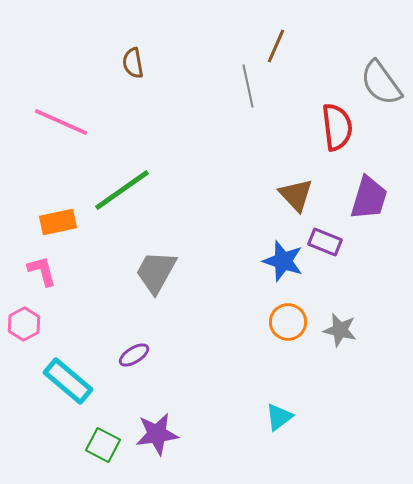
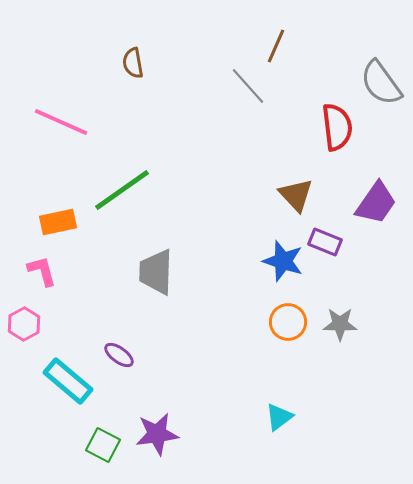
gray line: rotated 30 degrees counterclockwise
purple trapezoid: moved 7 px right, 5 px down; rotated 18 degrees clockwise
gray trapezoid: rotated 27 degrees counterclockwise
gray star: moved 6 px up; rotated 12 degrees counterclockwise
purple ellipse: moved 15 px left; rotated 68 degrees clockwise
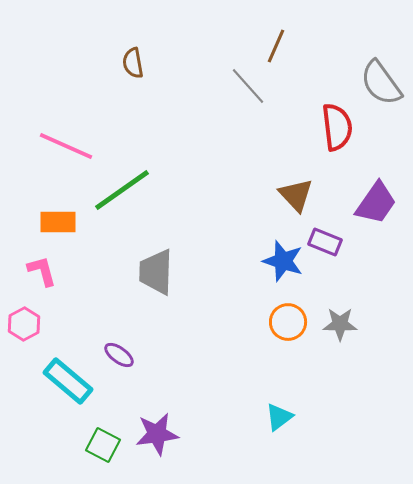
pink line: moved 5 px right, 24 px down
orange rectangle: rotated 12 degrees clockwise
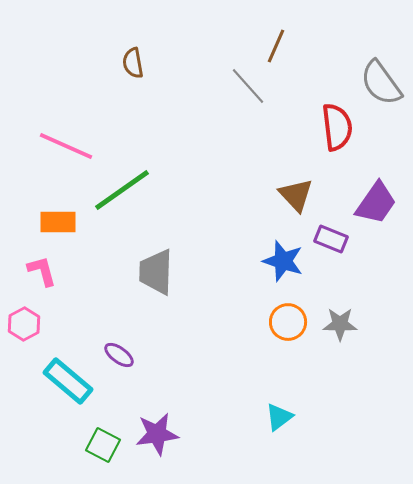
purple rectangle: moved 6 px right, 3 px up
